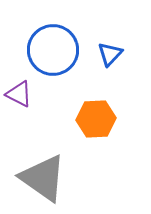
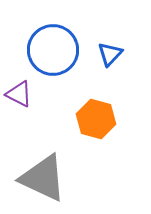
orange hexagon: rotated 18 degrees clockwise
gray triangle: rotated 10 degrees counterclockwise
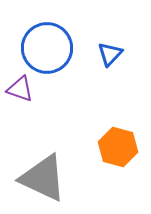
blue circle: moved 6 px left, 2 px up
purple triangle: moved 1 px right, 5 px up; rotated 8 degrees counterclockwise
orange hexagon: moved 22 px right, 28 px down
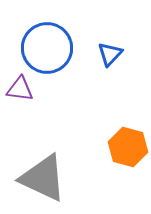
purple triangle: rotated 12 degrees counterclockwise
orange hexagon: moved 10 px right
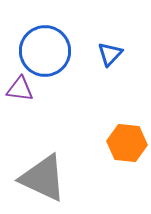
blue circle: moved 2 px left, 3 px down
orange hexagon: moved 1 px left, 4 px up; rotated 9 degrees counterclockwise
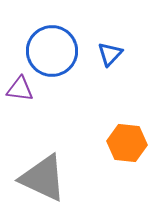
blue circle: moved 7 px right
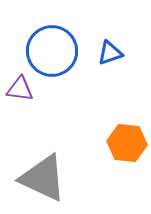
blue triangle: moved 1 px up; rotated 28 degrees clockwise
